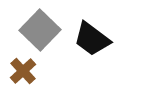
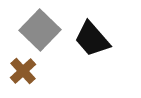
black trapezoid: rotated 12 degrees clockwise
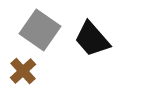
gray square: rotated 9 degrees counterclockwise
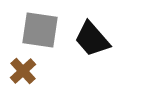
gray square: rotated 27 degrees counterclockwise
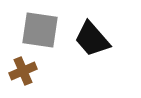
brown cross: rotated 20 degrees clockwise
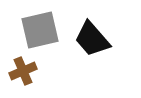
gray square: rotated 21 degrees counterclockwise
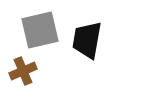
black trapezoid: moved 5 px left, 1 px down; rotated 51 degrees clockwise
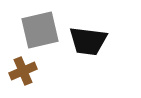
black trapezoid: moved 1 px right, 1 px down; rotated 93 degrees counterclockwise
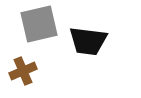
gray square: moved 1 px left, 6 px up
